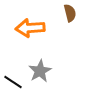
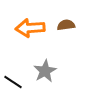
brown semicircle: moved 4 px left, 12 px down; rotated 84 degrees counterclockwise
gray star: moved 5 px right
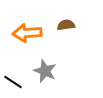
orange arrow: moved 3 px left, 5 px down
gray star: rotated 20 degrees counterclockwise
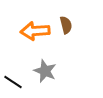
brown semicircle: rotated 84 degrees clockwise
orange arrow: moved 8 px right, 2 px up
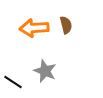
orange arrow: moved 1 px left, 3 px up
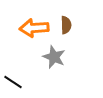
brown semicircle: rotated 12 degrees clockwise
gray star: moved 9 px right, 14 px up
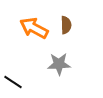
orange arrow: rotated 32 degrees clockwise
gray star: moved 5 px right, 7 px down; rotated 25 degrees counterclockwise
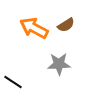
brown semicircle: rotated 60 degrees clockwise
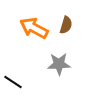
brown semicircle: rotated 42 degrees counterclockwise
